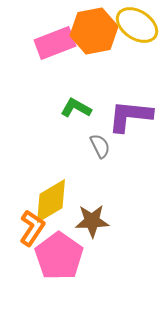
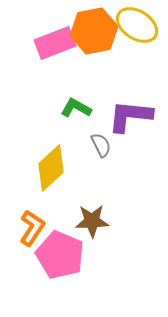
gray semicircle: moved 1 px right, 1 px up
yellow diamond: moved 33 px up; rotated 12 degrees counterclockwise
pink pentagon: moved 1 px right, 1 px up; rotated 12 degrees counterclockwise
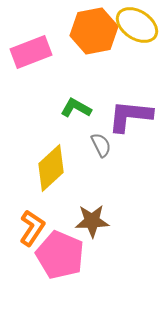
pink rectangle: moved 24 px left, 9 px down
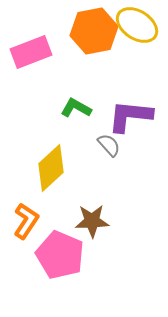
gray semicircle: moved 8 px right; rotated 15 degrees counterclockwise
orange L-shape: moved 6 px left, 7 px up
